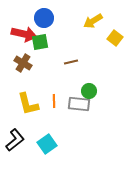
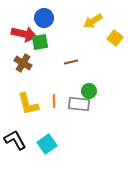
black L-shape: rotated 80 degrees counterclockwise
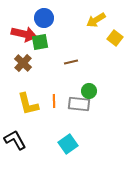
yellow arrow: moved 3 px right, 1 px up
brown cross: rotated 12 degrees clockwise
cyan square: moved 21 px right
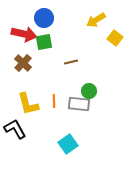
green square: moved 4 px right
black L-shape: moved 11 px up
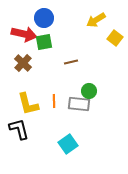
black L-shape: moved 4 px right; rotated 15 degrees clockwise
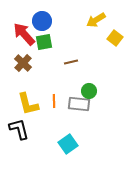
blue circle: moved 2 px left, 3 px down
red arrow: rotated 145 degrees counterclockwise
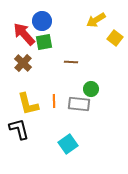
brown line: rotated 16 degrees clockwise
green circle: moved 2 px right, 2 px up
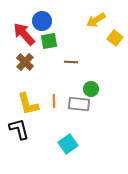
green square: moved 5 px right, 1 px up
brown cross: moved 2 px right, 1 px up
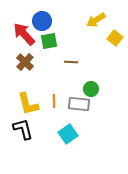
black L-shape: moved 4 px right
cyan square: moved 10 px up
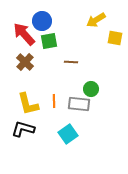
yellow square: rotated 28 degrees counterclockwise
black L-shape: rotated 60 degrees counterclockwise
